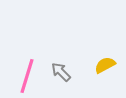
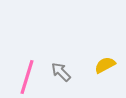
pink line: moved 1 px down
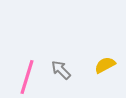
gray arrow: moved 2 px up
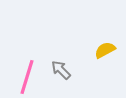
yellow semicircle: moved 15 px up
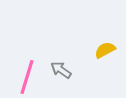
gray arrow: rotated 10 degrees counterclockwise
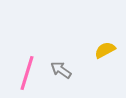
pink line: moved 4 px up
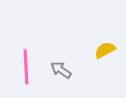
pink line: moved 1 px left, 6 px up; rotated 20 degrees counterclockwise
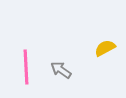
yellow semicircle: moved 2 px up
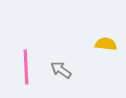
yellow semicircle: moved 1 px right, 4 px up; rotated 35 degrees clockwise
